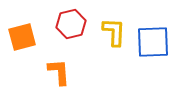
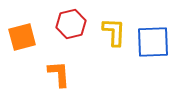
orange L-shape: moved 2 px down
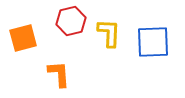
red hexagon: moved 3 px up
yellow L-shape: moved 5 px left, 1 px down
orange square: moved 1 px right, 1 px down
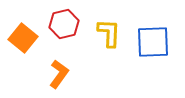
red hexagon: moved 7 px left, 3 px down
orange square: rotated 36 degrees counterclockwise
orange L-shape: rotated 40 degrees clockwise
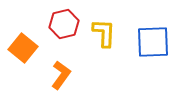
yellow L-shape: moved 5 px left
orange square: moved 10 px down
orange L-shape: moved 2 px right, 1 px down
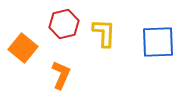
blue square: moved 5 px right
orange L-shape: rotated 12 degrees counterclockwise
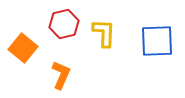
blue square: moved 1 px left, 1 px up
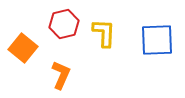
blue square: moved 1 px up
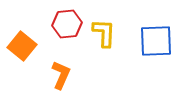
red hexagon: moved 3 px right; rotated 8 degrees clockwise
blue square: moved 1 px left, 1 px down
orange square: moved 1 px left, 2 px up
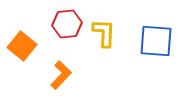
blue square: rotated 6 degrees clockwise
orange L-shape: rotated 20 degrees clockwise
